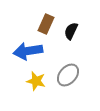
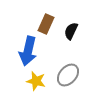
blue arrow: rotated 68 degrees counterclockwise
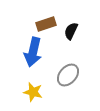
brown rectangle: rotated 48 degrees clockwise
blue arrow: moved 5 px right, 1 px down
yellow star: moved 3 px left, 11 px down
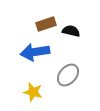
black semicircle: rotated 78 degrees clockwise
blue arrow: moved 2 px right; rotated 68 degrees clockwise
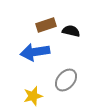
brown rectangle: moved 1 px down
gray ellipse: moved 2 px left, 5 px down
yellow star: moved 4 px down; rotated 30 degrees counterclockwise
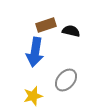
blue arrow: rotated 72 degrees counterclockwise
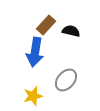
brown rectangle: rotated 30 degrees counterclockwise
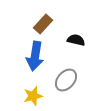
brown rectangle: moved 3 px left, 1 px up
black semicircle: moved 5 px right, 9 px down
blue arrow: moved 4 px down
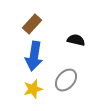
brown rectangle: moved 11 px left
blue arrow: moved 1 px left
yellow star: moved 7 px up
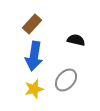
yellow star: moved 1 px right
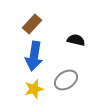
gray ellipse: rotated 15 degrees clockwise
